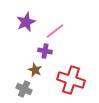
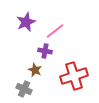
red cross: moved 3 px right, 4 px up; rotated 36 degrees counterclockwise
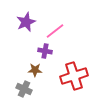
brown star: rotated 24 degrees counterclockwise
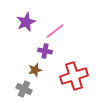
brown star: rotated 16 degrees counterclockwise
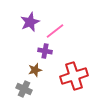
purple star: moved 4 px right
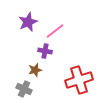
purple star: moved 2 px left
red cross: moved 5 px right, 4 px down
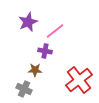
brown star: rotated 16 degrees clockwise
red cross: rotated 20 degrees counterclockwise
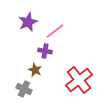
brown star: rotated 24 degrees clockwise
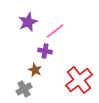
gray cross: rotated 35 degrees clockwise
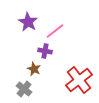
purple star: rotated 18 degrees counterclockwise
brown star: moved 1 px left, 1 px up
gray cross: rotated 21 degrees counterclockwise
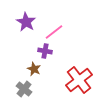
purple star: moved 2 px left
pink line: moved 1 px left, 1 px down
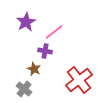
purple star: rotated 12 degrees clockwise
